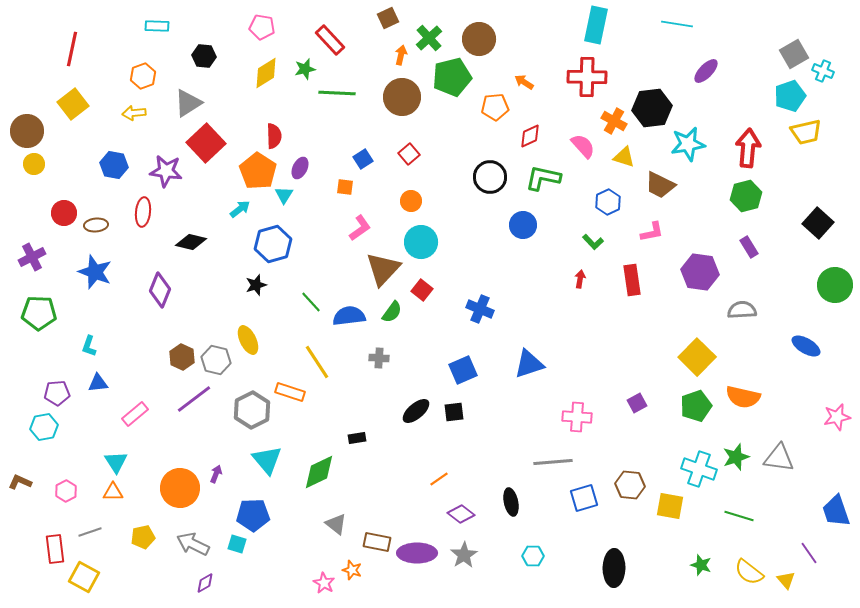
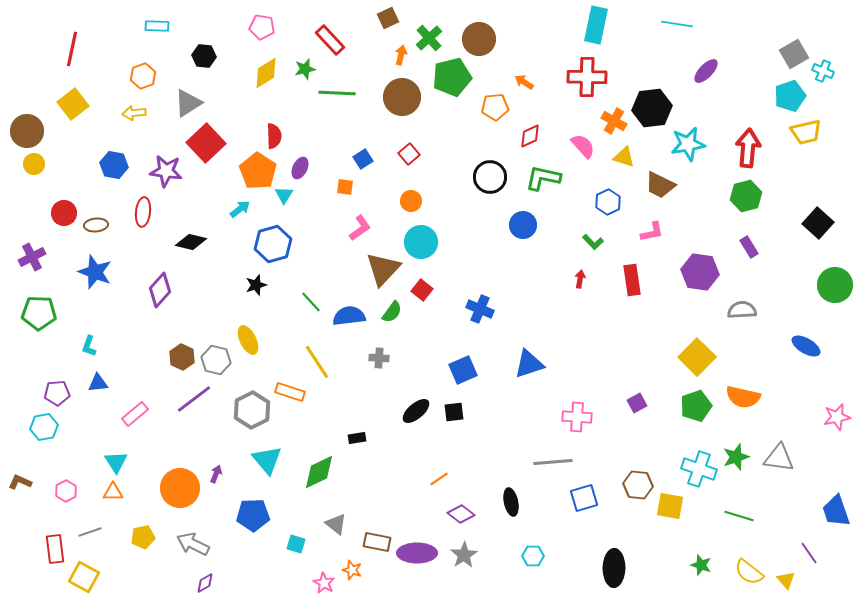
purple diamond at (160, 290): rotated 20 degrees clockwise
brown hexagon at (630, 485): moved 8 px right
cyan square at (237, 544): moved 59 px right
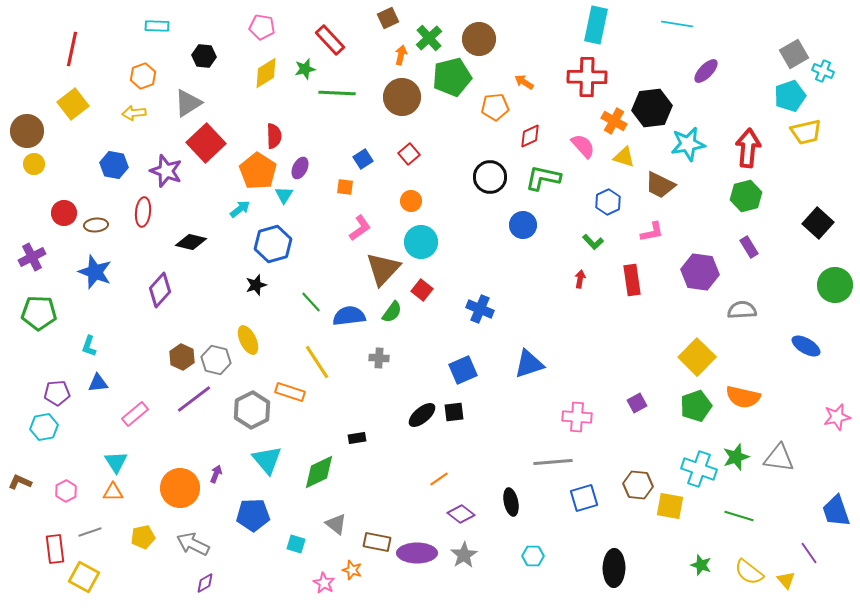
purple star at (166, 171): rotated 12 degrees clockwise
black ellipse at (416, 411): moved 6 px right, 4 px down
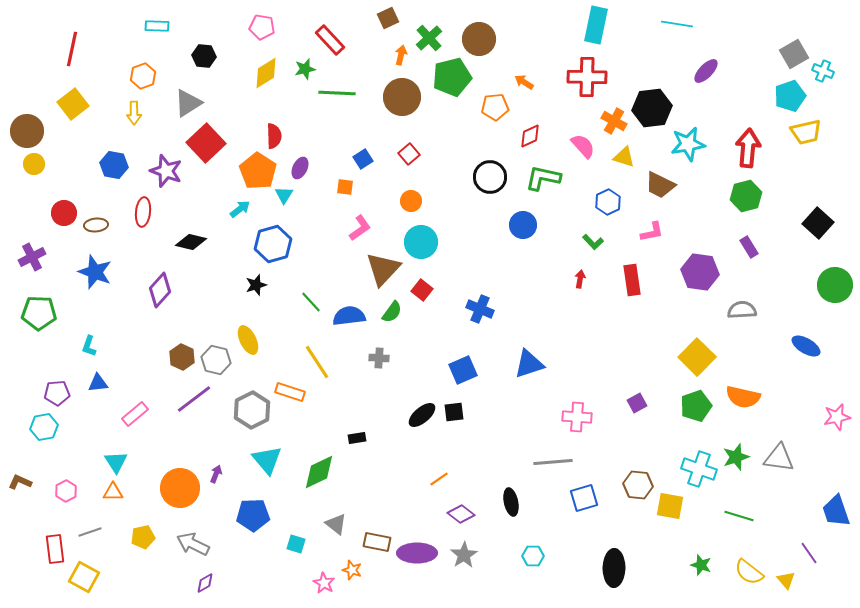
yellow arrow at (134, 113): rotated 85 degrees counterclockwise
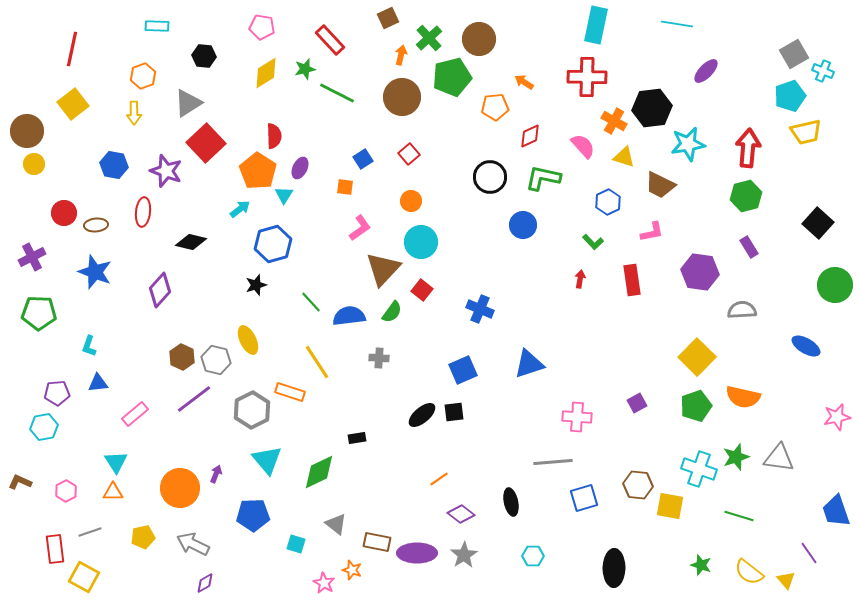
green line at (337, 93): rotated 24 degrees clockwise
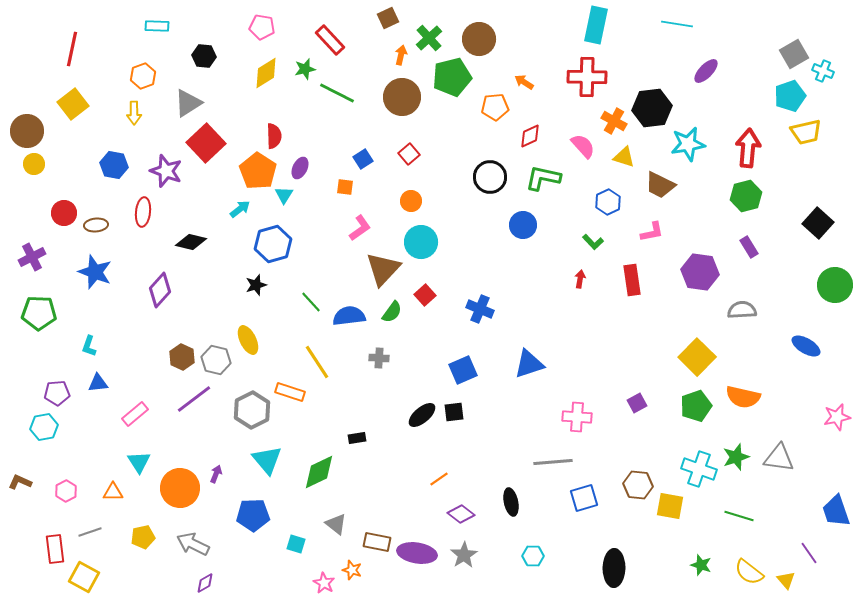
red square at (422, 290): moved 3 px right, 5 px down; rotated 10 degrees clockwise
cyan triangle at (116, 462): moved 23 px right
purple ellipse at (417, 553): rotated 9 degrees clockwise
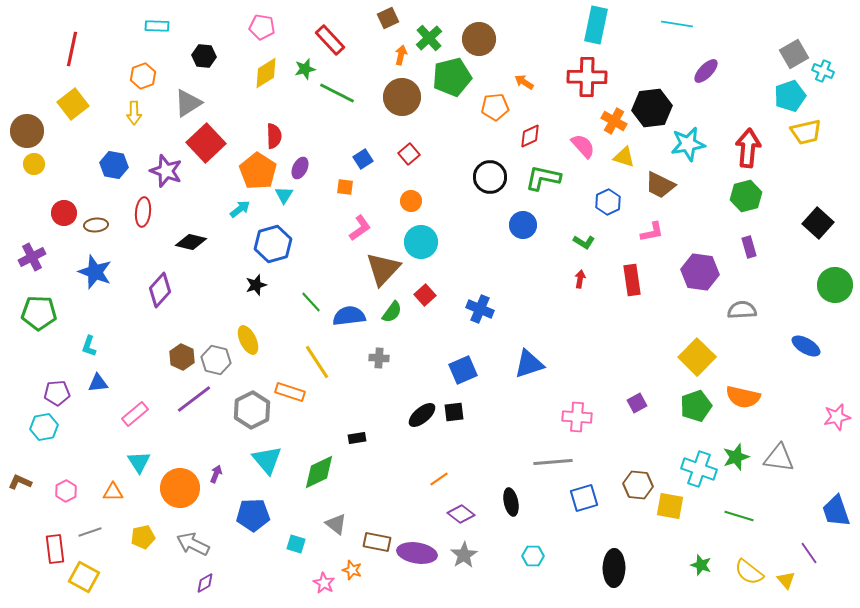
green L-shape at (593, 242): moved 9 px left; rotated 15 degrees counterclockwise
purple rectangle at (749, 247): rotated 15 degrees clockwise
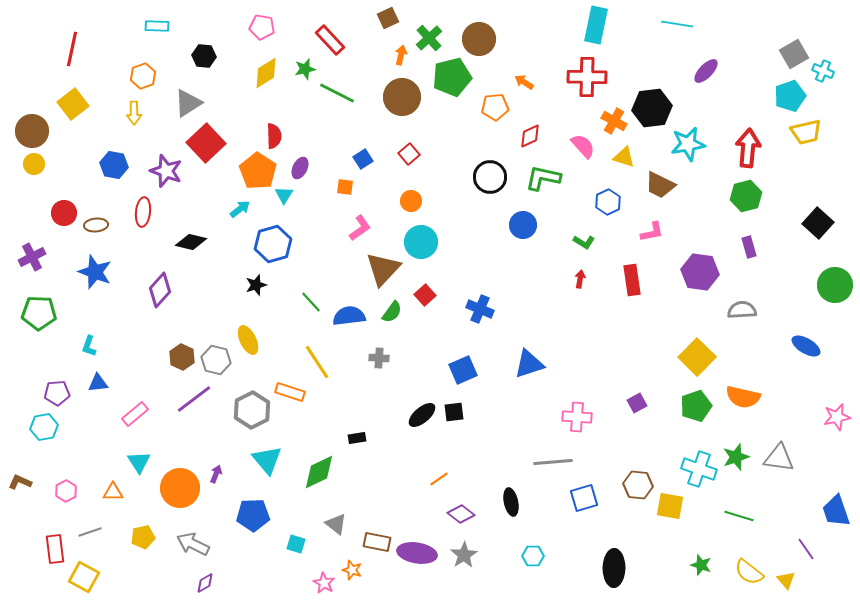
brown circle at (27, 131): moved 5 px right
purple line at (809, 553): moved 3 px left, 4 px up
